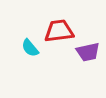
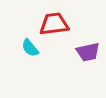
red trapezoid: moved 5 px left, 7 px up
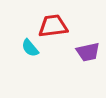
red trapezoid: moved 1 px left, 2 px down
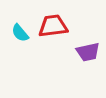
cyan semicircle: moved 10 px left, 15 px up
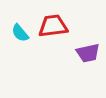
purple trapezoid: moved 1 px down
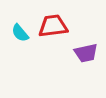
purple trapezoid: moved 2 px left
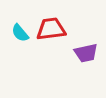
red trapezoid: moved 2 px left, 3 px down
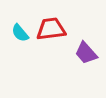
purple trapezoid: rotated 60 degrees clockwise
